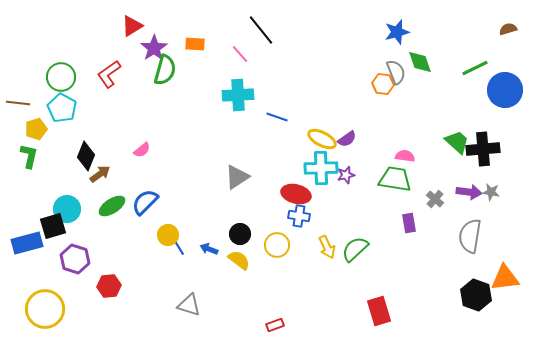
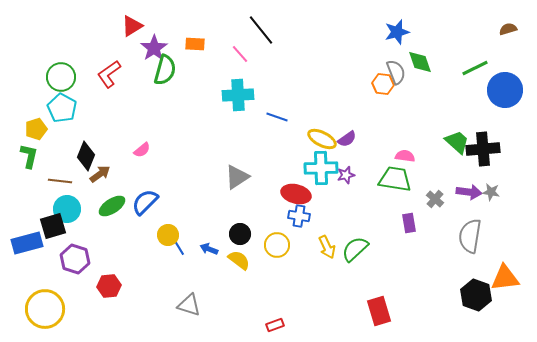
brown line at (18, 103): moved 42 px right, 78 px down
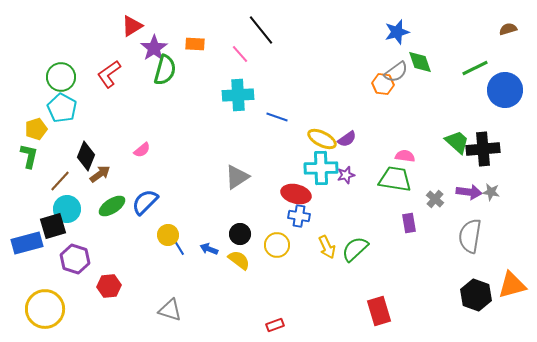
gray semicircle at (396, 72): rotated 75 degrees clockwise
brown line at (60, 181): rotated 55 degrees counterclockwise
orange triangle at (505, 278): moved 7 px right, 7 px down; rotated 8 degrees counterclockwise
gray triangle at (189, 305): moved 19 px left, 5 px down
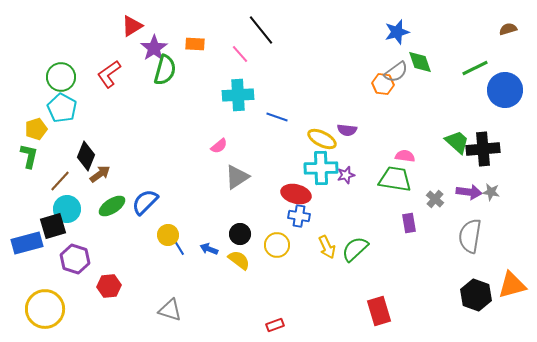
purple semicircle at (347, 139): moved 9 px up; rotated 42 degrees clockwise
pink semicircle at (142, 150): moved 77 px right, 4 px up
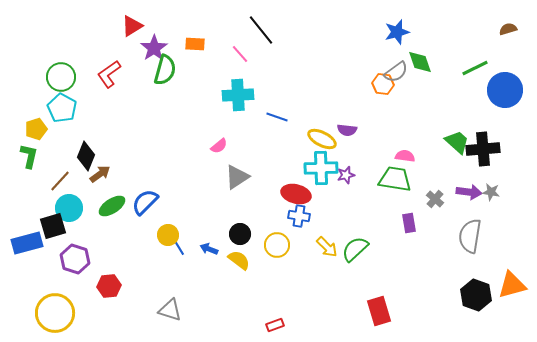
cyan circle at (67, 209): moved 2 px right, 1 px up
yellow arrow at (327, 247): rotated 20 degrees counterclockwise
yellow circle at (45, 309): moved 10 px right, 4 px down
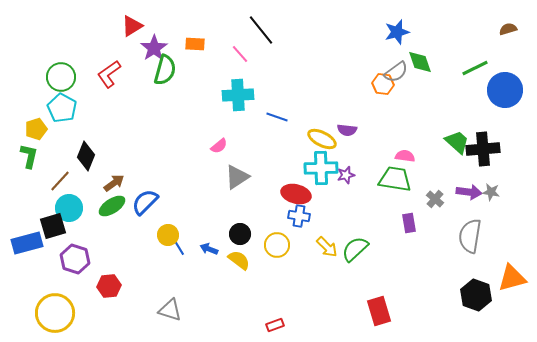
brown arrow at (100, 174): moved 14 px right, 9 px down
orange triangle at (512, 285): moved 7 px up
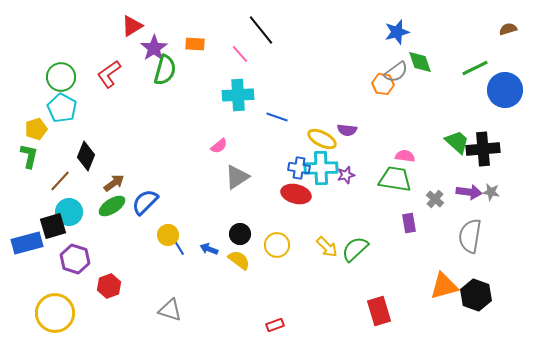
cyan circle at (69, 208): moved 4 px down
blue cross at (299, 216): moved 48 px up
orange triangle at (512, 278): moved 68 px left, 8 px down
red hexagon at (109, 286): rotated 15 degrees counterclockwise
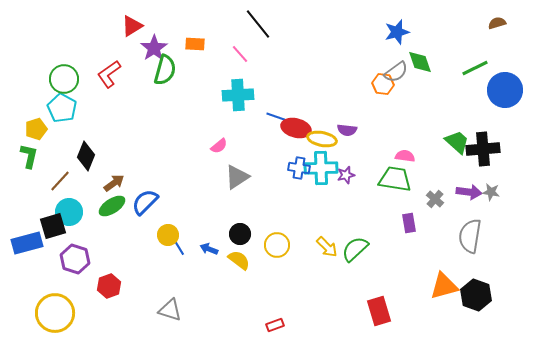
brown semicircle at (508, 29): moved 11 px left, 6 px up
black line at (261, 30): moved 3 px left, 6 px up
green circle at (61, 77): moved 3 px right, 2 px down
yellow ellipse at (322, 139): rotated 16 degrees counterclockwise
red ellipse at (296, 194): moved 66 px up
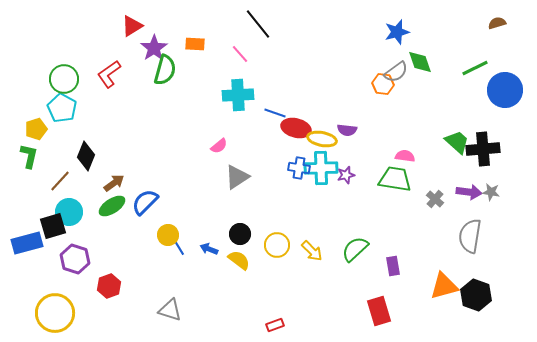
blue line at (277, 117): moved 2 px left, 4 px up
purple rectangle at (409, 223): moved 16 px left, 43 px down
yellow arrow at (327, 247): moved 15 px left, 4 px down
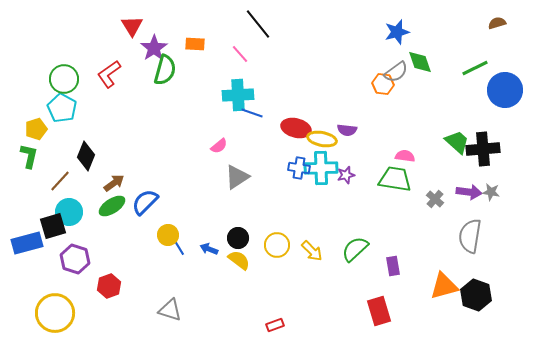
red triangle at (132, 26): rotated 30 degrees counterclockwise
blue line at (275, 113): moved 23 px left
black circle at (240, 234): moved 2 px left, 4 px down
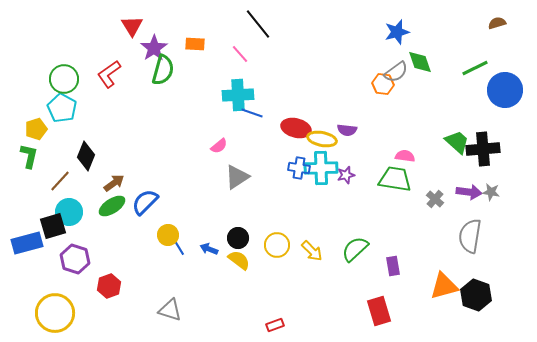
green semicircle at (165, 70): moved 2 px left
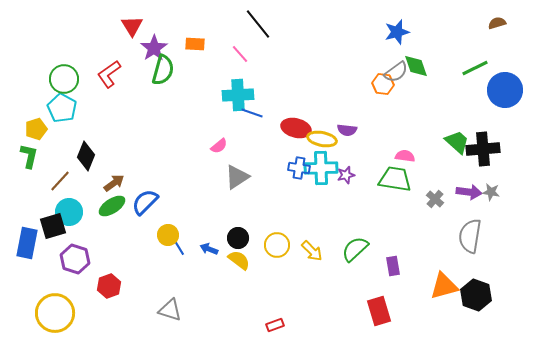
green diamond at (420, 62): moved 4 px left, 4 px down
blue rectangle at (27, 243): rotated 64 degrees counterclockwise
